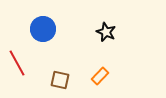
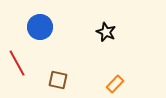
blue circle: moved 3 px left, 2 px up
orange rectangle: moved 15 px right, 8 px down
brown square: moved 2 px left
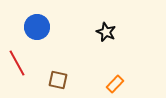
blue circle: moved 3 px left
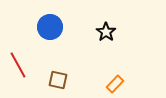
blue circle: moved 13 px right
black star: rotated 12 degrees clockwise
red line: moved 1 px right, 2 px down
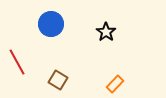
blue circle: moved 1 px right, 3 px up
red line: moved 1 px left, 3 px up
brown square: rotated 18 degrees clockwise
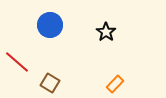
blue circle: moved 1 px left, 1 px down
red line: rotated 20 degrees counterclockwise
brown square: moved 8 px left, 3 px down
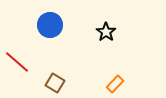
brown square: moved 5 px right
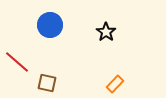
brown square: moved 8 px left; rotated 18 degrees counterclockwise
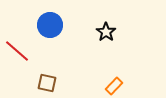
red line: moved 11 px up
orange rectangle: moved 1 px left, 2 px down
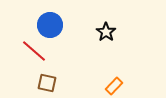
red line: moved 17 px right
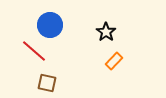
orange rectangle: moved 25 px up
